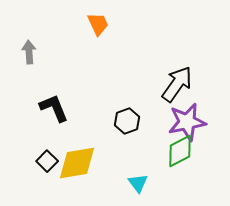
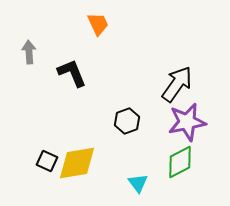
black L-shape: moved 18 px right, 35 px up
green diamond: moved 11 px down
black square: rotated 20 degrees counterclockwise
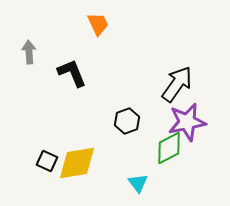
green diamond: moved 11 px left, 14 px up
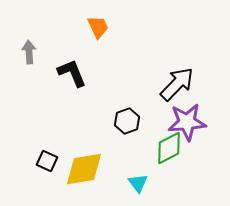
orange trapezoid: moved 3 px down
black arrow: rotated 9 degrees clockwise
purple star: rotated 6 degrees clockwise
yellow diamond: moved 7 px right, 6 px down
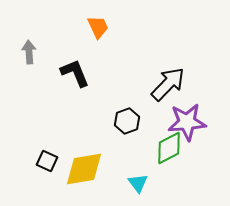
black L-shape: moved 3 px right
black arrow: moved 9 px left
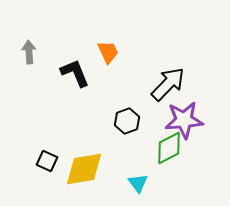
orange trapezoid: moved 10 px right, 25 px down
purple star: moved 3 px left, 2 px up
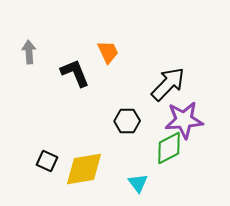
black hexagon: rotated 20 degrees clockwise
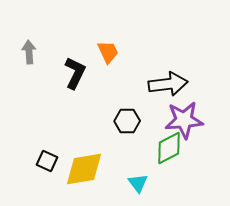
black L-shape: rotated 48 degrees clockwise
black arrow: rotated 39 degrees clockwise
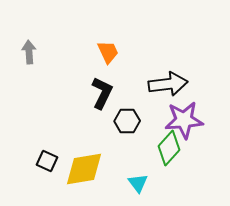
black L-shape: moved 27 px right, 20 px down
green diamond: rotated 20 degrees counterclockwise
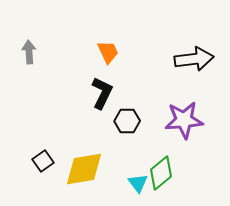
black arrow: moved 26 px right, 25 px up
green diamond: moved 8 px left, 25 px down; rotated 8 degrees clockwise
black square: moved 4 px left; rotated 30 degrees clockwise
